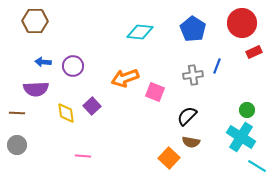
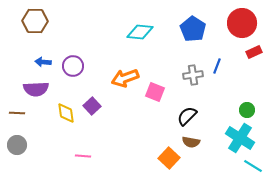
cyan cross: moved 1 px left, 1 px down
cyan line: moved 4 px left
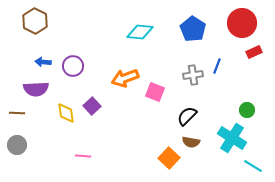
brown hexagon: rotated 25 degrees clockwise
cyan cross: moved 8 px left
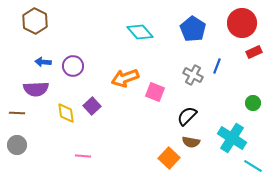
cyan diamond: rotated 44 degrees clockwise
gray cross: rotated 36 degrees clockwise
green circle: moved 6 px right, 7 px up
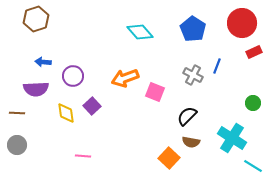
brown hexagon: moved 1 px right, 2 px up; rotated 15 degrees clockwise
purple circle: moved 10 px down
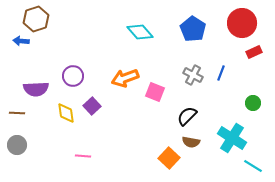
blue arrow: moved 22 px left, 21 px up
blue line: moved 4 px right, 7 px down
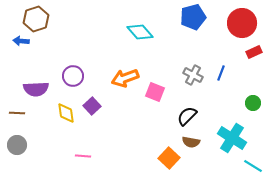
blue pentagon: moved 12 px up; rotated 25 degrees clockwise
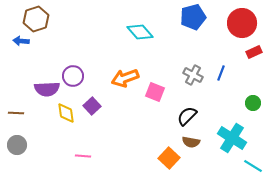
purple semicircle: moved 11 px right
brown line: moved 1 px left
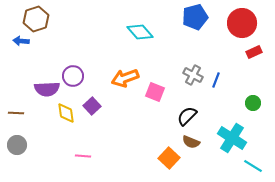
blue pentagon: moved 2 px right
blue line: moved 5 px left, 7 px down
brown semicircle: rotated 12 degrees clockwise
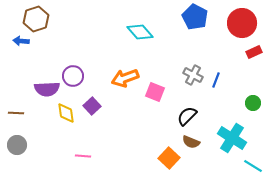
blue pentagon: rotated 30 degrees counterclockwise
